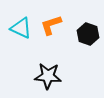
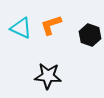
black hexagon: moved 2 px right, 1 px down
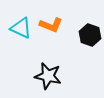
orange L-shape: rotated 140 degrees counterclockwise
black star: rotated 8 degrees clockwise
